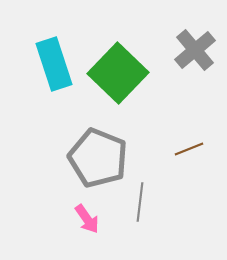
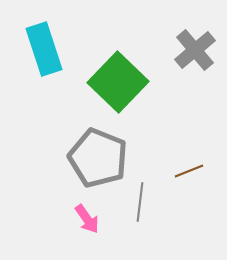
cyan rectangle: moved 10 px left, 15 px up
green square: moved 9 px down
brown line: moved 22 px down
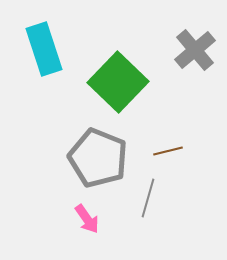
brown line: moved 21 px left, 20 px up; rotated 8 degrees clockwise
gray line: moved 8 px right, 4 px up; rotated 9 degrees clockwise
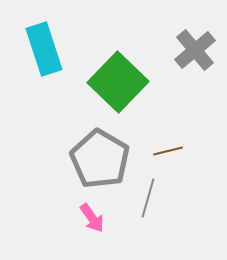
gray pentagon: moved 2 px right, 1 px down; rotated 8 degrees clockwise
pink arrow: moved 5 px right, 1 px up
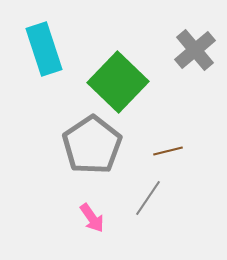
gray pentagon: moved 8 px left, 14 px up; rotated 8 degrees clockwise
gray line: rotated 18 degrees clockwise
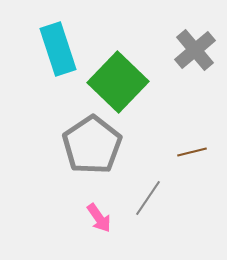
cyan rectangle: moved 14 px right
brown line: moved 24 px right, 1 px down
pink arrow: moved 7 px right
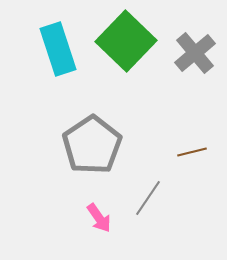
gray cross: moved 3 px down
green square: moved 8 px right, 41 px up
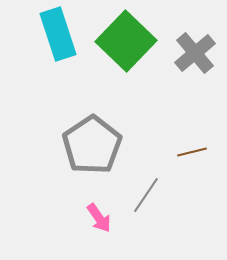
cyan rectangle: moved 15 px up
gray line: moved 2 px left, 3 px up
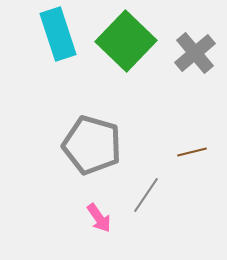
gray pentagon: rotated 22 degrees counterclockwise
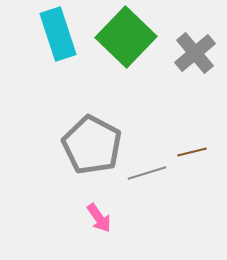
green square: moved 4 px up
gray pentagon: rotated 12 degrees clockwise
gray line: moved 1 px right, 22 px up; rotated 39 degrees clockwise
